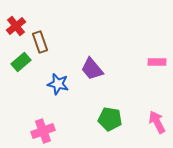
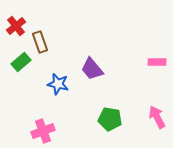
pink arrow: moved 5 px up
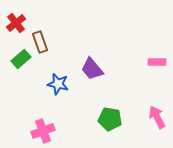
red cross: moved 3 px up
green rectangle: moved 3 px up
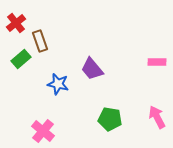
brown rectangle: moved 1 px up
pink cross: rotated 30 degrees counterclockwise
